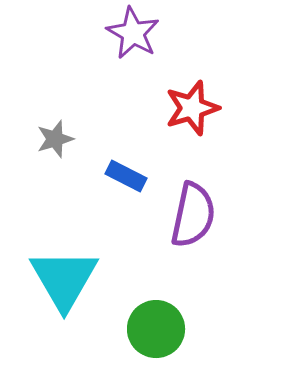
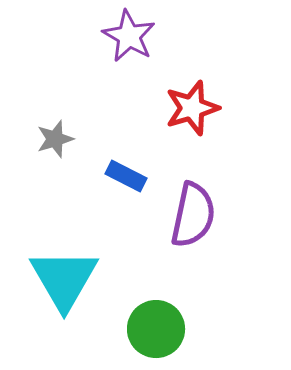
purple star: moved 4 px left, 3 px down
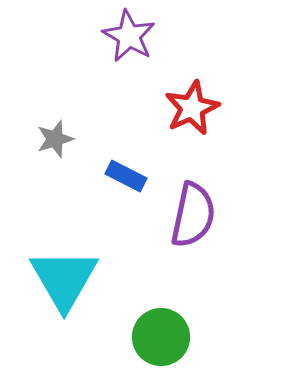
red star: rotated 8 degrees counterclockwise
green circle: moved 5 px right, 8 px down
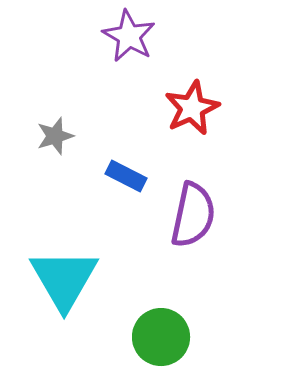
gray star: moved 3 px up
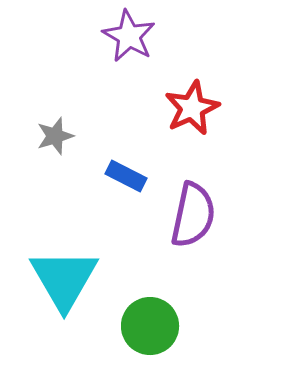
green circle: moved 11 px left, 11 px up
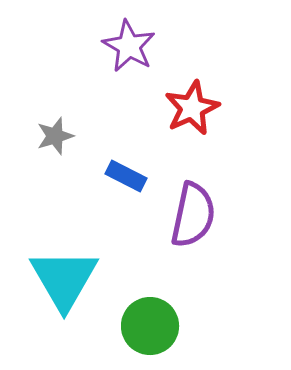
purple star: moved 10 px down
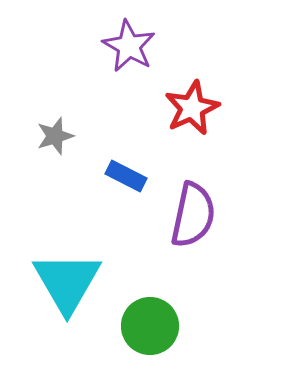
cyan triangle: moved 3 px right, 3 px down
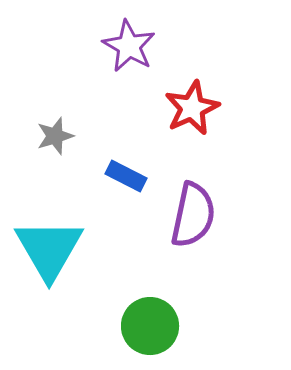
cyan triangle: moved 18 px left, 33 px up
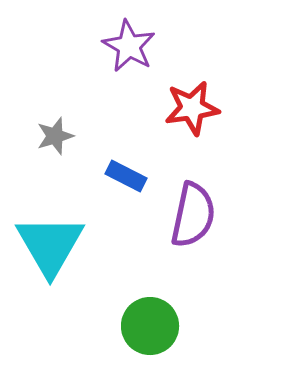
red star: rotated 16 degrees clockwise
cyan triangle: moved 1 px right, 4 px up
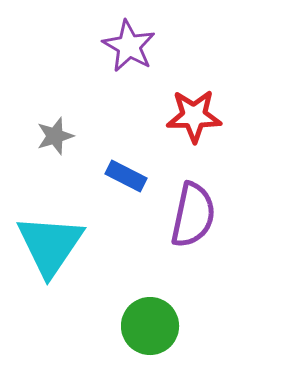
red star: moved 2 px right, 8 px down; rotated 8 degrees clockwise
cyan triangle: rotated 4 degrees clockwise
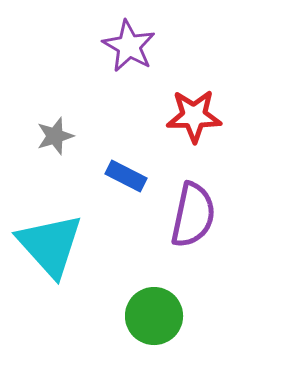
cyan triangle: rotated 16 degrees counterclockwise
green circle: moved 4 px right, 10 px up
